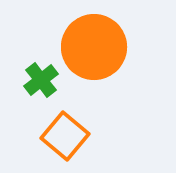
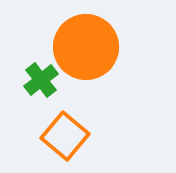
orange circle: moved 8 px left
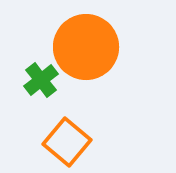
orange square: moved 2 px right, 6 px down
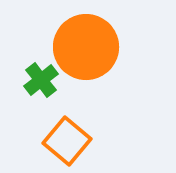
orange square: moved 1 px up
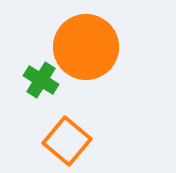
green cross: rotated 20 degrees counterclockwise
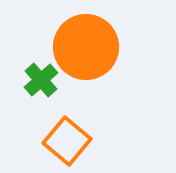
green cross: rotated 16 degrees clockwise
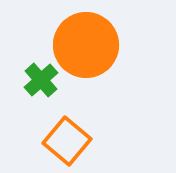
orange circle: moved 2 px up
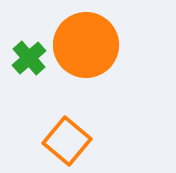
green cross: moved 12 px left, 22 px up
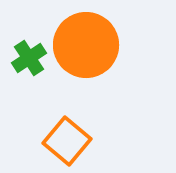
green cross: rotated 8 degrees clockwise
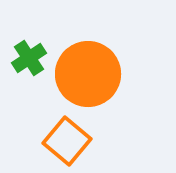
orange circle: moved 2 px right, 29 px down
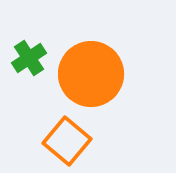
orange circle: moved 3 px right
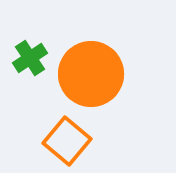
green cross: moved 1 px right
